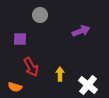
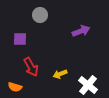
yellow arrow: rotated 112 degrees counterclockwise
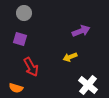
gray circle: moved 16 px left, 2 px up
purple square: rotated 16 degrees clockwise
yellow arrow: moved 10 px right, 17 px up
orange semicircle: moved 1 px right, 1 px down
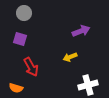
white cross: rotated 36 degrees clockwise
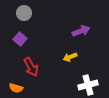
purple square: rotated 24 degrees clockwise
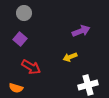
red arrow: rotated 30 degrees counterclockwise
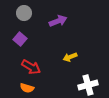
purple arrow: moved 23 px left, 10 px up
orange semicircle: moved 11 px right
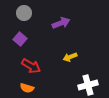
purple arrow: moved 3 px right, 2 px down
red arrow: moved 1 px up
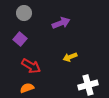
orange semicircle: rotated 144 degrees clockwise
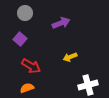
gray circle: moved 1 px right
